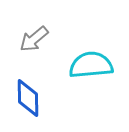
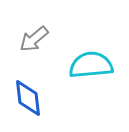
blue diamond: rotated 6 degrees counterclockwise
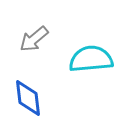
cyan semicircle: moved 6 px up
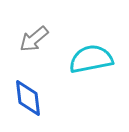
cyan semicircle: rotated 6 degrees counterclockwise
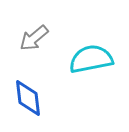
gray arrow: moved 1 px up
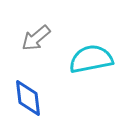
gray arrow: moved 2 px right
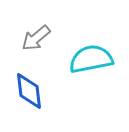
blue diamond: moved 1 px right, 7 px up
